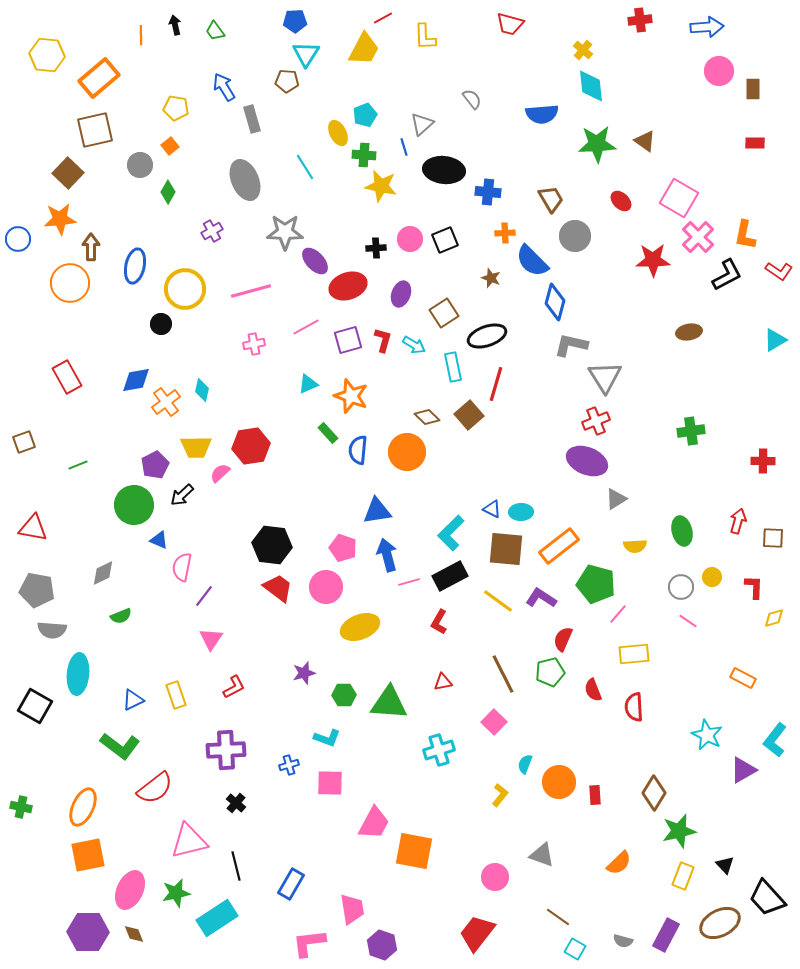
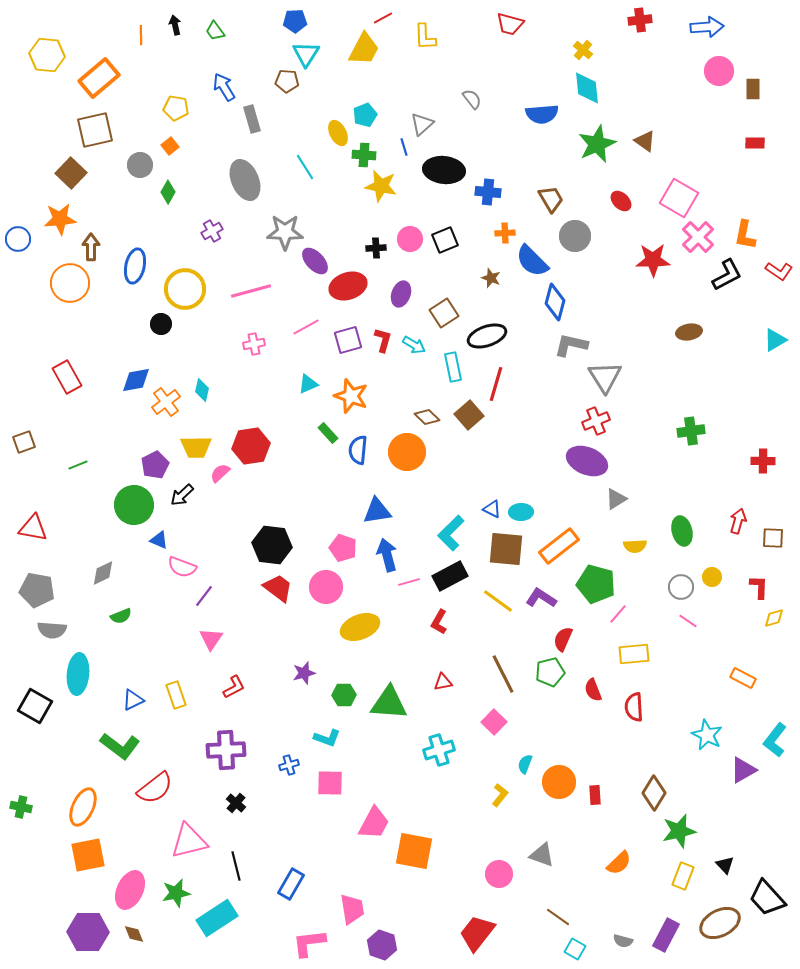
cyan diamond at (591, 86): moved 4 px left, 2 px down
green star at (597, 144): rotated 21 degrees counterclockwise
brown square at (68, 173): moved 3 px right
pink semicircle at (182, 567): rotated 80 degrees counterclockwise
red L-shape at (754, 587): moved 5 px right
pink circle at (495, 877): moved 4 px right, 3 px up
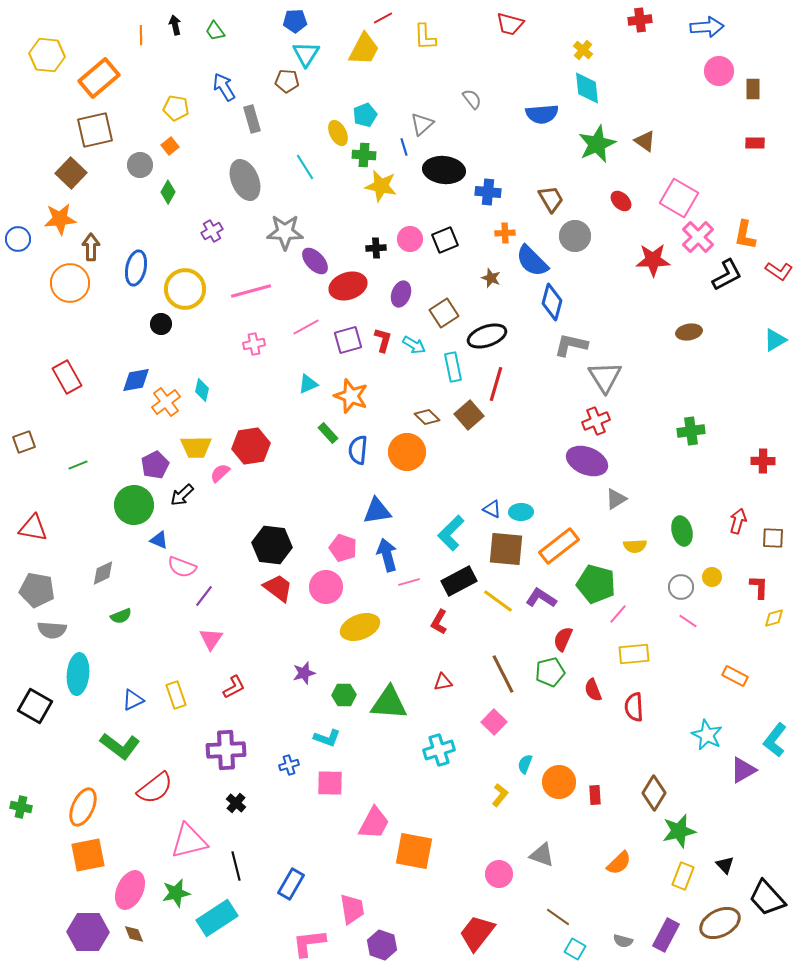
blue ellipse at (135, 266): moved 1 px right, 2 px down
blue diamond at (555, 302): moved 3 px left
black rectangle at (450, 576): moved 9 px right, 5 px down
orange rectangle at (743, 678): moved 8 px left, 2 px up
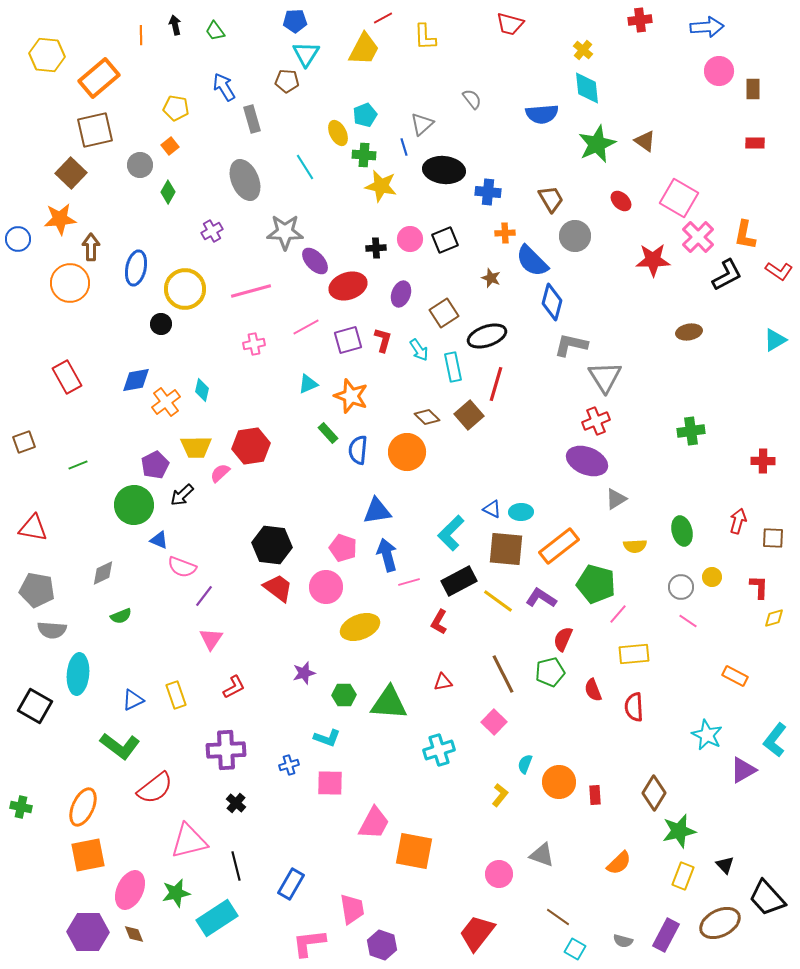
cyan arrow at (414, 345): moved 5 px right, 5 px down; rotated 25 degrees clockwise
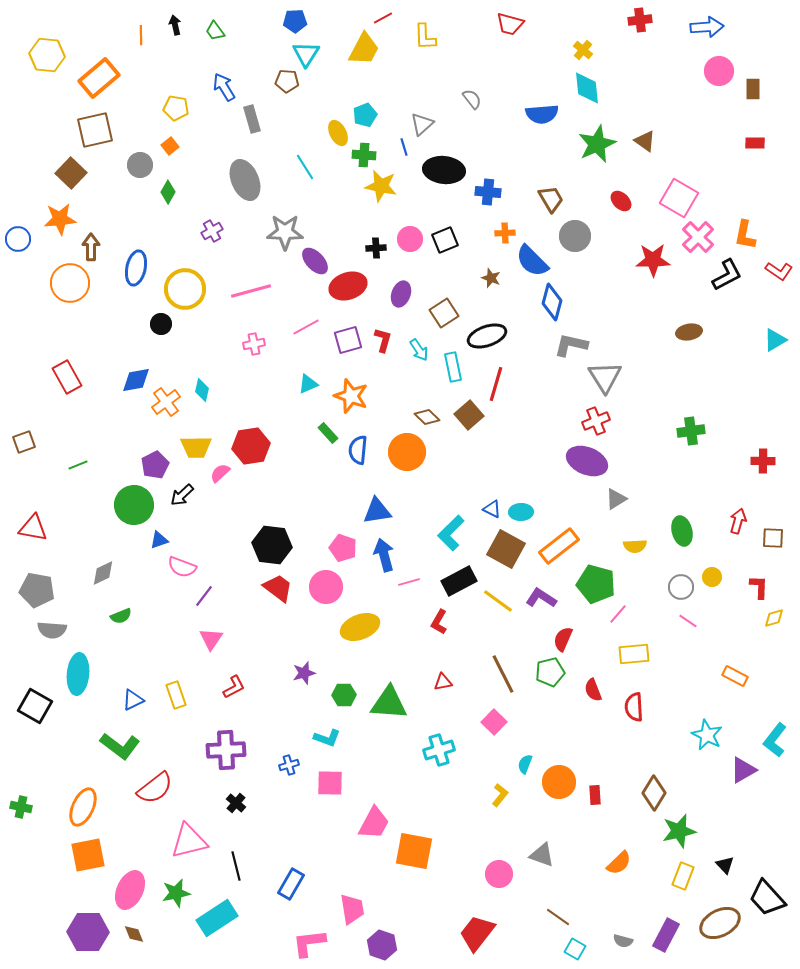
blue triangle at (159, 540): rotated 42 degrees counterclockwise
brown square at (506, 549): rotated 24 degrees clockwise
blue arrow at (387, 555): moved 3 px left
